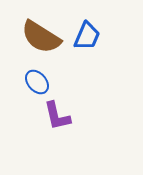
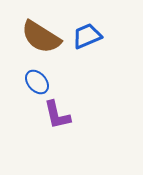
blue trapezoid: rotated 136 degrees counterclockwise
purple L-shape: moved 1 px up
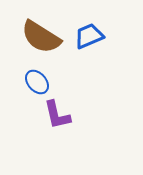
blue trapezoid: moved 2 px right
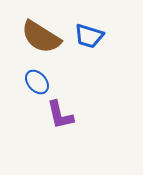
blue trapezoid: rotated 140 degrees counterclockwise
purple L-shape: moved 3 px right
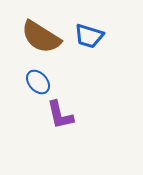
blue ellipse: moved 1 px right
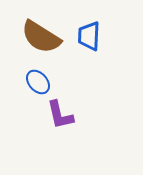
blue trapezoid: rotated 76 degrees clockwise
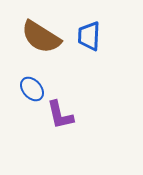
blue ellipse: moved 6 px left, 7 px down
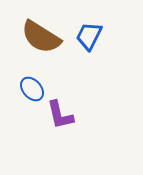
blue trapezoid: rotated 24 degrees clockwise
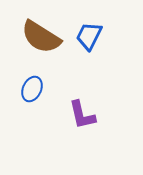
blue ellipse: rotated 65 degrees clockwise
purple L-shape: moved 22 px right
